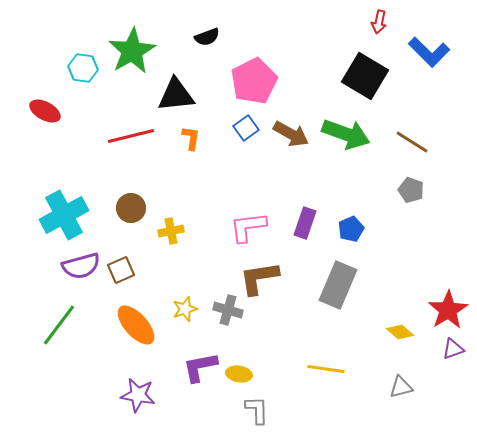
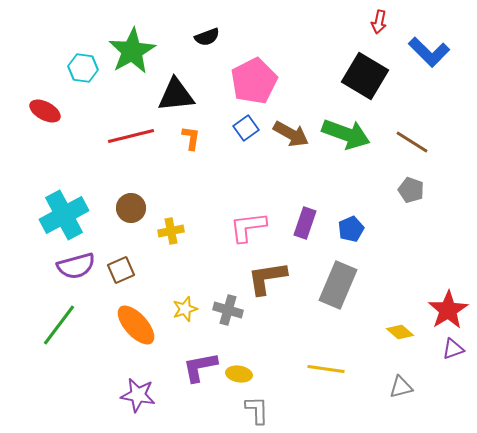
purple semicircle: moved 5 px left
brown L-shape: moved 8 px right
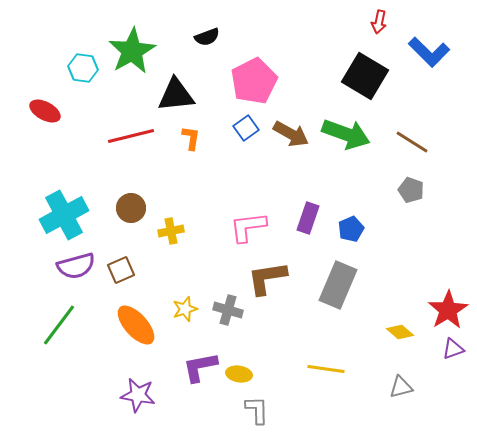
purple rectangle: moved 3 px right, 5 px up
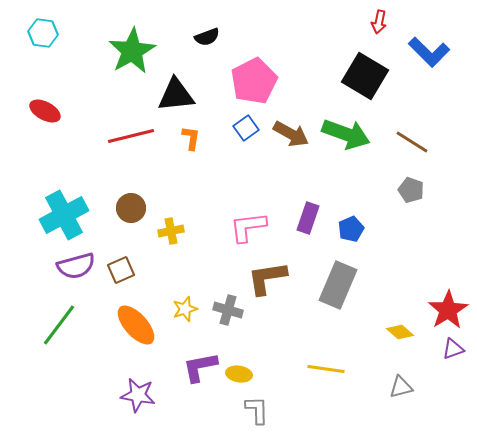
cyan hexagon: moved 40 px left, 35 px up
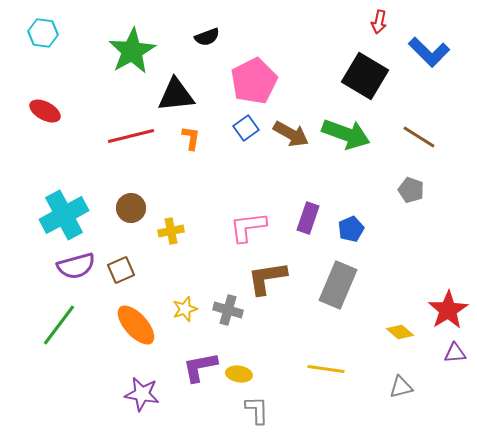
brown line: moved 7 px right, 5 px up
purple triangle: moved 2 px right, 4 px down; rotated 15 degrees clockwise
purple star: moved 4 px right, 1 px up
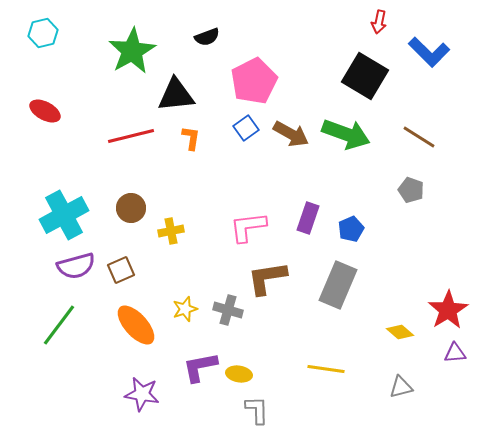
cyan hexagon: rotated 20 degrees counterclockwise
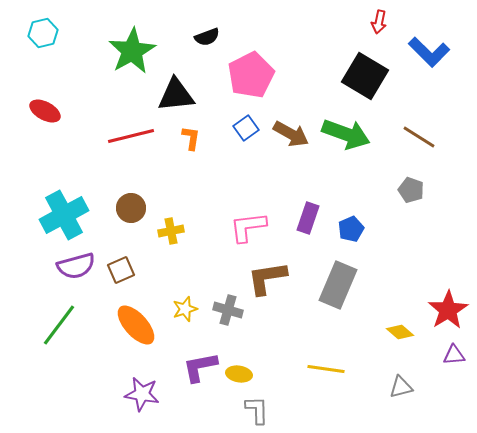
pink pentagon: moved 3 px left, 6 px up
purple triangle: moved 1 px left, 2 px down
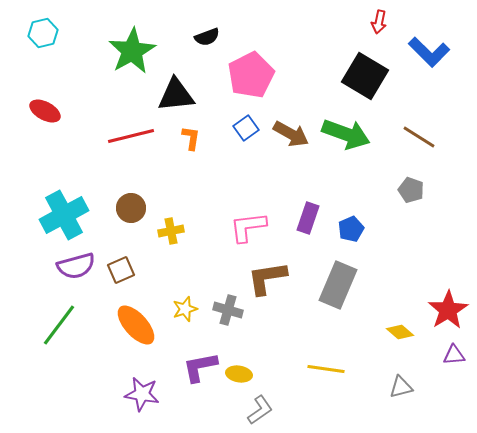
gray L-shape: moved 3 px right; rotated 56 degrees clockwise
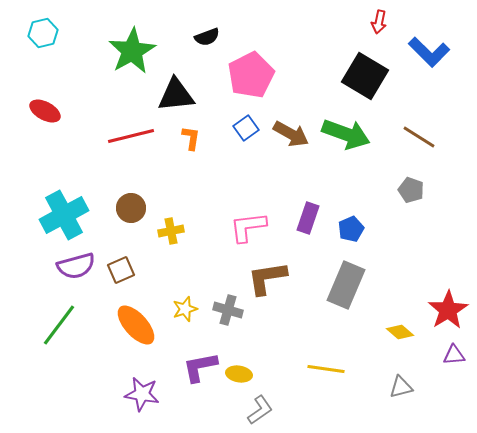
gray rectangle: moved 8 px right
